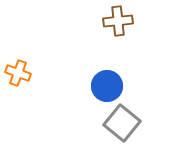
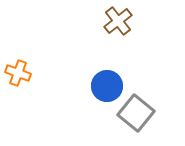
brown cross: rotated 32 degrees counterclockwise
gray square: moved 14 px right, 10 px up
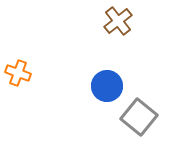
gray square: moved 3 px right, 4 px down
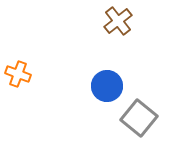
orange cross: moved 1 px down
gray square: moved 1 px down
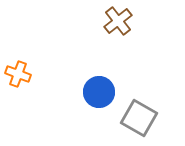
blue circle: moved 8 px left, 6 px down
gray square: rotated 9 degrees counterclockwise
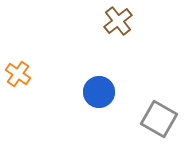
orange cross: rotated 15 degrees clockwise
gray square: moved 20 px right, 1 px down
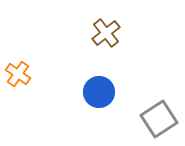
brown cross: moved 12 px left, 12 px down
gray square: rotated 27 degrees clockwise
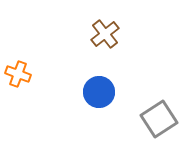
brown cross: moved 1 px left, 1 px down
orange cross: rotated 15 degrees counterclockwise
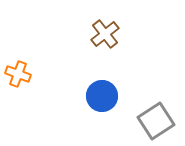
blue circle: moved 3 px right, 4 px down
gray square: moved 3 px left, 2 px down
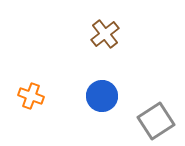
orange cross: moved 13 px right, 22 px down
